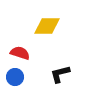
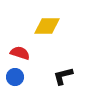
black L-shape: moved 3 px right, 2 px down
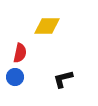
red semicircle: rotated 84 degrees clockwise
black L-shape: moved 3 px down
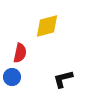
yellow diamond: rotated 16 degrees counterclockwise
blue circle: moved 3 px left
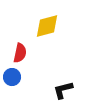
black L-shape: moved 11 px down
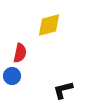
yellow diamond: moved 2 px right, 1 px up
blue circle: moved 1 px up
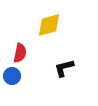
black L-shape: moved 1 px right, 22 px up
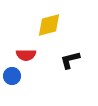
red semicircle: moved 6 px right, 2 px down; rotated 78 degrees clockwise
black L-shape: moved 6 px right, 8 px up
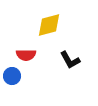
black L-shape: rotated 105 degrees counterclockwise
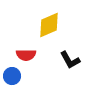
yellow diamond: rotated 8 degrees counterclockwise
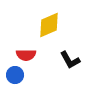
blue circle: moved 3 px right, 1 px up
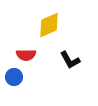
blue circle: moved 1 px left, 2 px down
